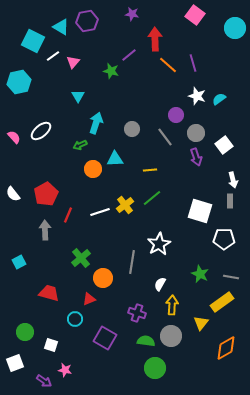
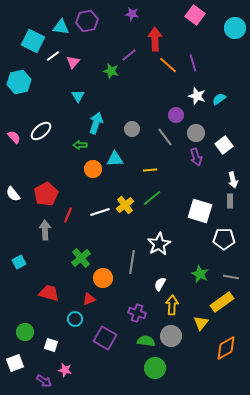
cyan triangle at (61, 27): rotated 24 degrees counterclockwise
green arrow at (80, 145): rotated 24 degrees clockwise
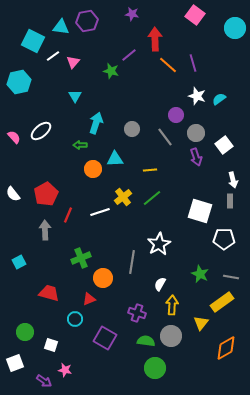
cyan triangle at (78, 96): moved 3 px left
yellow cross at (125, 205): moved 2 px left, 8 px up
green cross at (81, 258): rotated 18 degrees clockwise
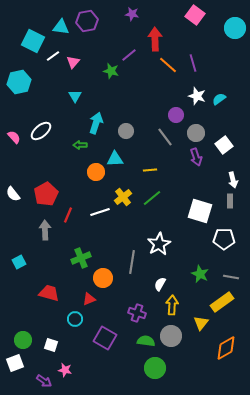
gray circle at (132, 129): moved 6 px left, 2 px down
orange circle at (93, 169): moved 3 px right, 3 px down
green circle at (25, 332): moved 2 px left, 8 px down
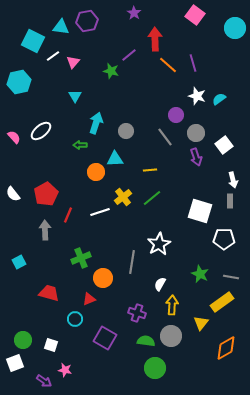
purple star at (132, 14): moved 2 px right, 1 px up; rotated 24 degrees clockwise
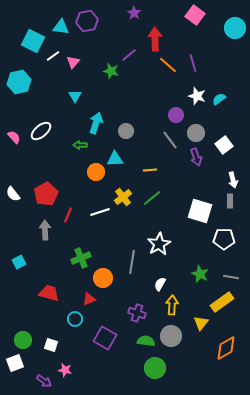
gray line at (165, 137): moved 5 px right, 3 px down
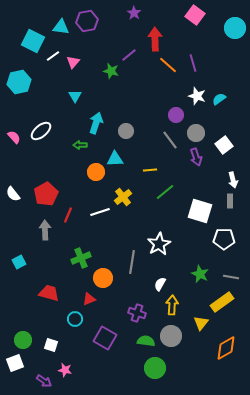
green line at (152, 198): moved 13 px right, 6 px up
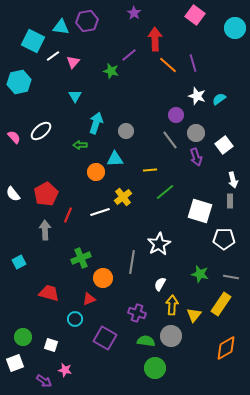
green star at (200, 274): rotated 12 degrees counterclockwise
yellow rectangle at (222, 302): moved 1 px left, 2 px down; rotated 20 degrees counterclockwise
yellow triangle at (201, 323): moved 7 px left, 8 px up
green circle at (23, 340): moved 3 px up
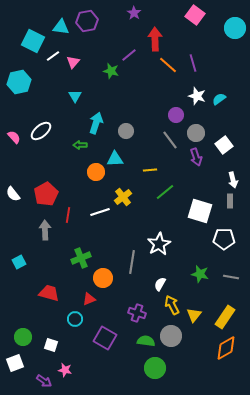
red line at (68, 215): rotated 14 degrees counterclockwise
yellow rectangle at (221, 304): moved 4 px right, 13 px down
yellow arrow at (172, 305): rotated 30 degrees counterclockwise
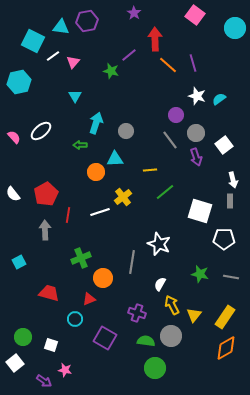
white star at (159, 244): rotated 20 degrees counterclockwise
white square at (15, 363): rotated 18 degrees counterclockwise
